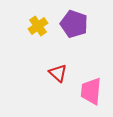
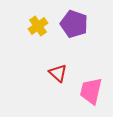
pink trapezoid: rotated 8 degrees clockwise
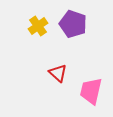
purple pentagon: moved 1 px left
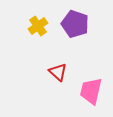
purple pentagon: moved 2 px right
red triangle: moved 1 px up
